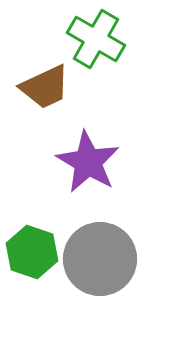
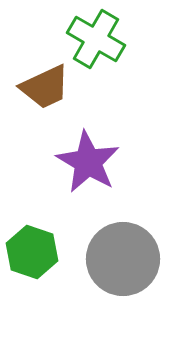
gray circle: moved 23 px right
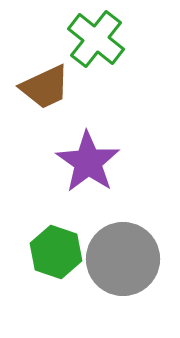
green cross: rotated 8 degrees clockwise
purple star: rotated 4 degrees clockwise
green hexagon: moved 24 px right
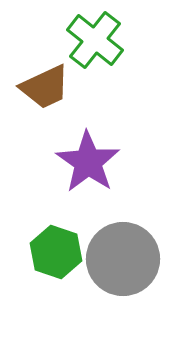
green cross: moved 1 px left, 1 px down
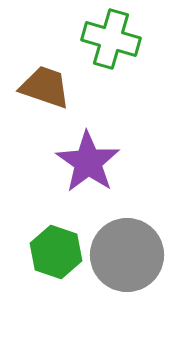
green cross: moved 16 px right, 1 px up; rotated 22 degrees counterclockwise
brown trapezoid: rotated 136 degrees counterclockwise
gray circle: moved 4 px right, 4 px up
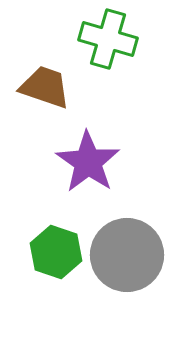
green cross: moved 3 px left
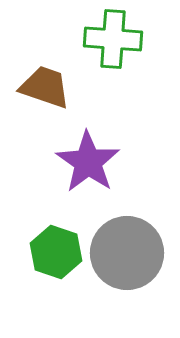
green cross: moved 5 px right; rotated 12 degrees counterclockwise
gray circle: moved 2 px up
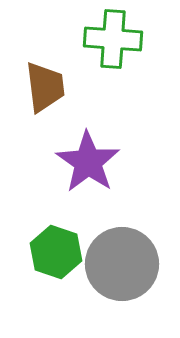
brown trapezoid: rotated 64 degrees clockwise
gray circle: moved 5 px left, 11 px down
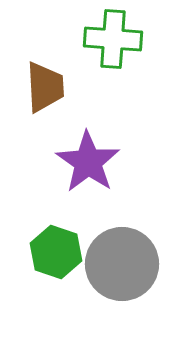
brown trapezoid: rotated 4 degrees clockwise
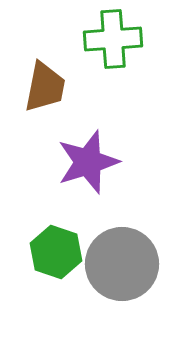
green cross: rotated 8 degrees counterclockwise
brown trapezoid: rotated 14 degrees clockwise
purple star: rotated 20 degrees clockwise
